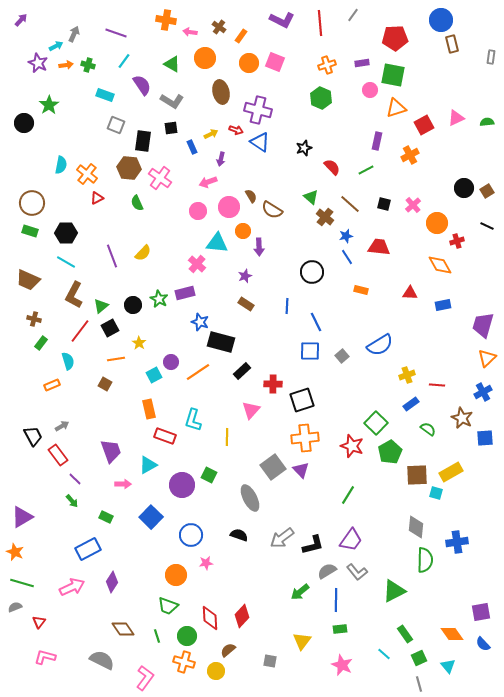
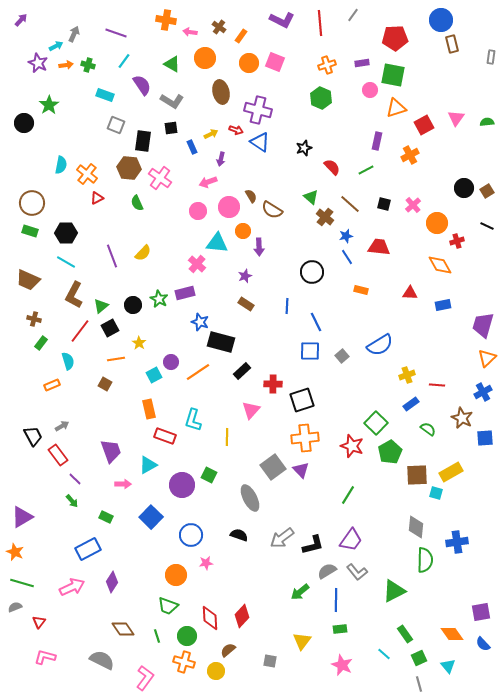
pink triangle at (456, 118): rotated 30 degrees counterclockwise
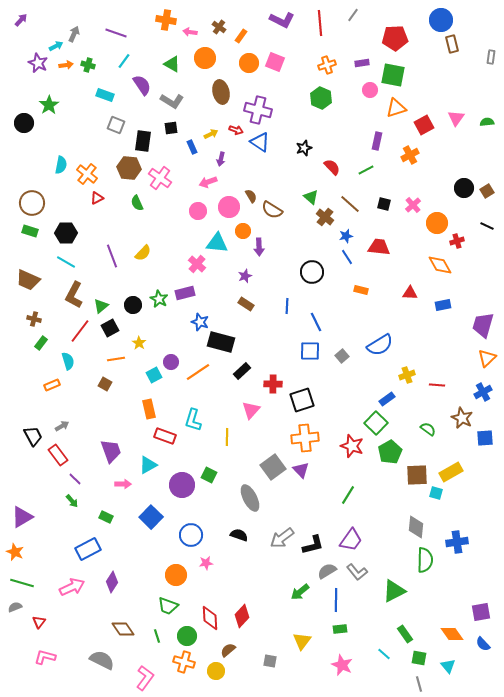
blue rectangle at (411, 404): moved 24 px left, 5 px up
green square at (419, 658): rotated 35 degrees clockwise
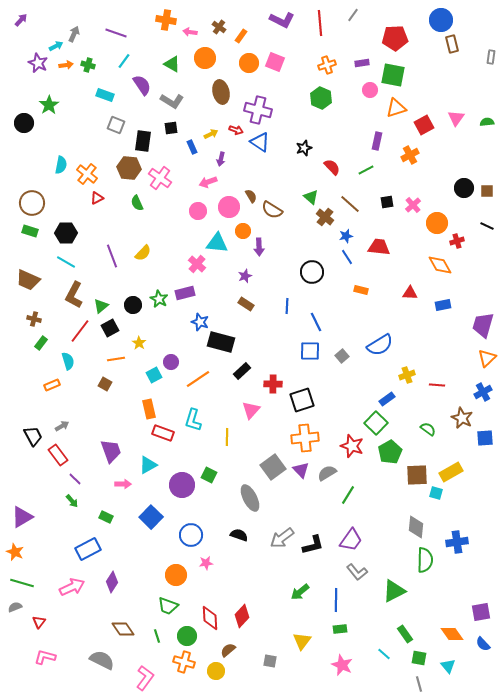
brown square at (487, 191): rotated 32 degrees clockwise
black square at (384, 204): moved 3 px right, 2 px up; rotated 24 degrees counterclockwise
orange line at (198, 372): moved 7 px down
red rectangle at (165, 436): moved 2 px left, 3 px up
gray semicircle at (327, 571): moved 98 px up
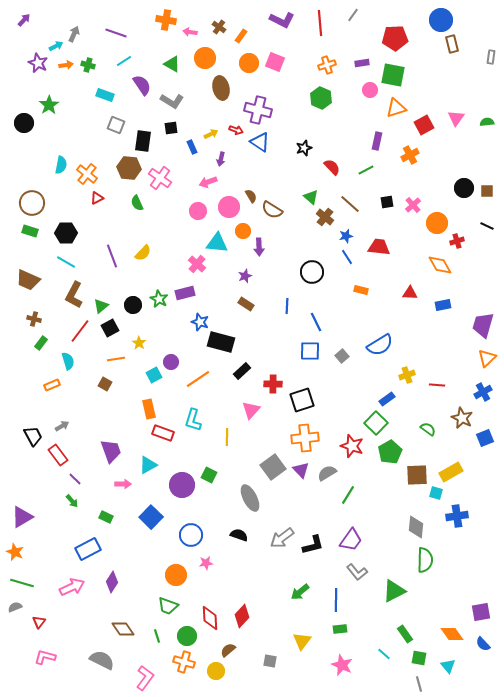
purple arrow at (21, 20): moved 3 px right
cyan line at (124, 61): rotated 21 degrees clockwise
brown ellipse at (221, 92): moved 4 px up
blue square at (485, 438): rotated 18 degrees counterclockwise
blue cross at (457, 542): moved 26 px up
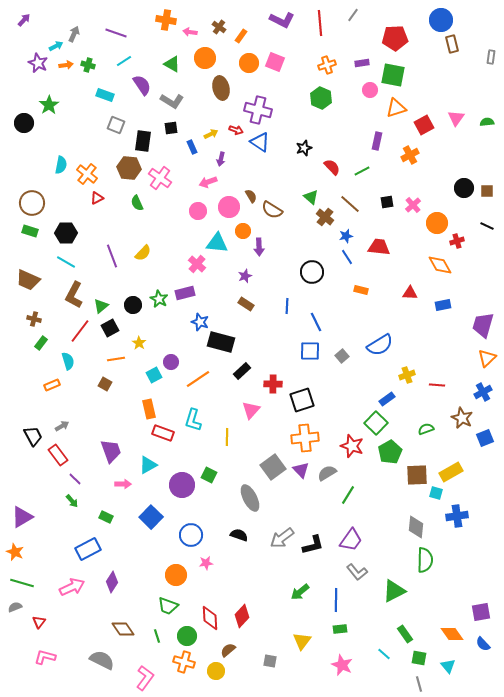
green line at (366, 170): moved 4 px left, 1 px down
green semicircle at (428, 429): moved 2 px left; rotated 56 degrees counterclockwise
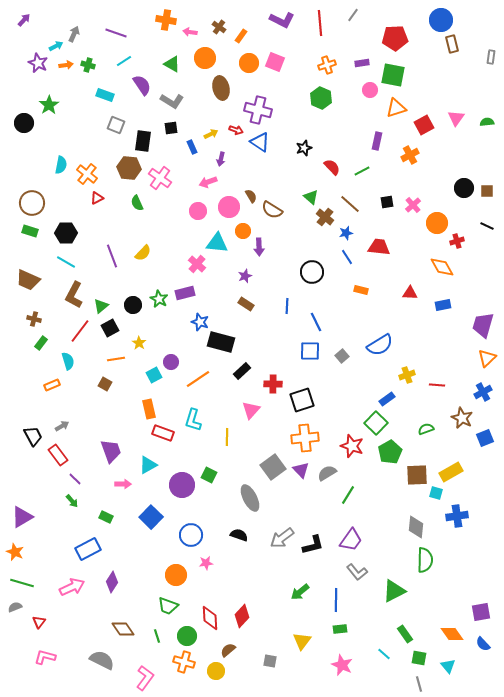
blue star at (346, 236): moved 3 px up
orange diamond at (440, 265): moved 2 px right, 2 px down
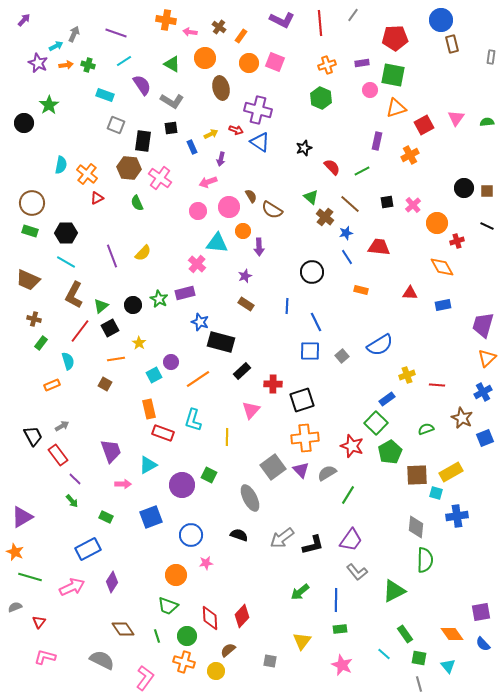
blue square at (151, 517): rotated 25 degrees clockwise
green line at (22, 583): moved 8 px right, 6 px up
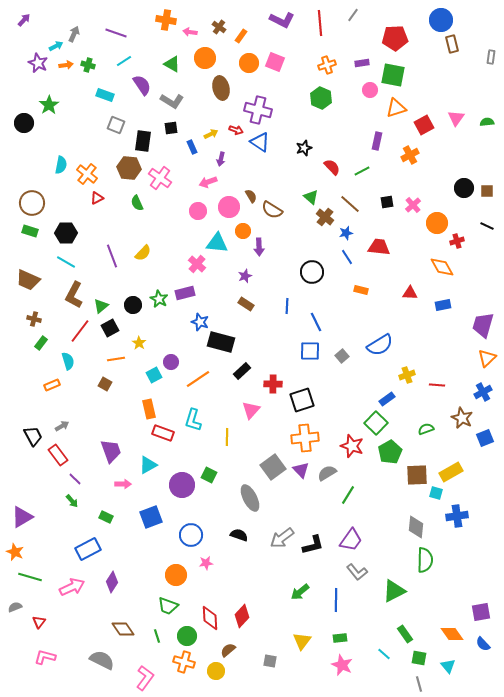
green rectangle at (340, 629): moved 9 px down
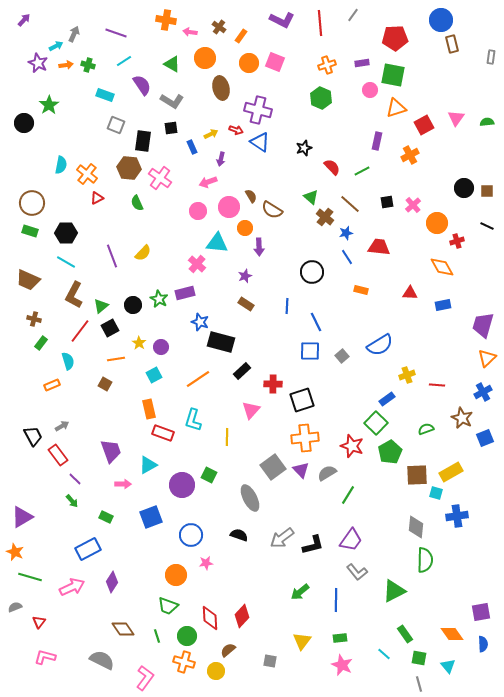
orange circle at (243, 231): moved 2 px right, 3 px up
purple circle at (171, 362): moved 10 px left, 15 px up
blue semicircle at (483, 644): rotated 140 degrees counterclockwise
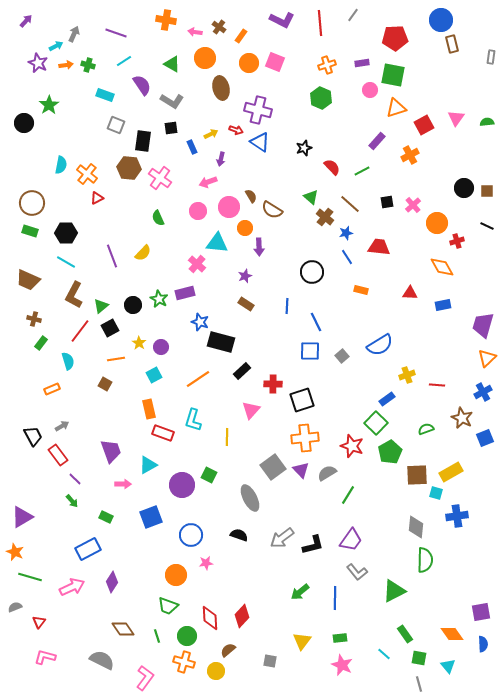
purple arrow at (24, 20): moved 2 px right, 1 px down
pink arrow at (190, 32): moved 5 px right
purple rectangle at (377, 141): rotated 30 degrees clockwise
green semicircle at (137, 203): moved 21 px right, 15 px down
orange rectangle at (52, 385): moved 4 px down
blue line at (336, 600): moved 1 px left, 2 px up
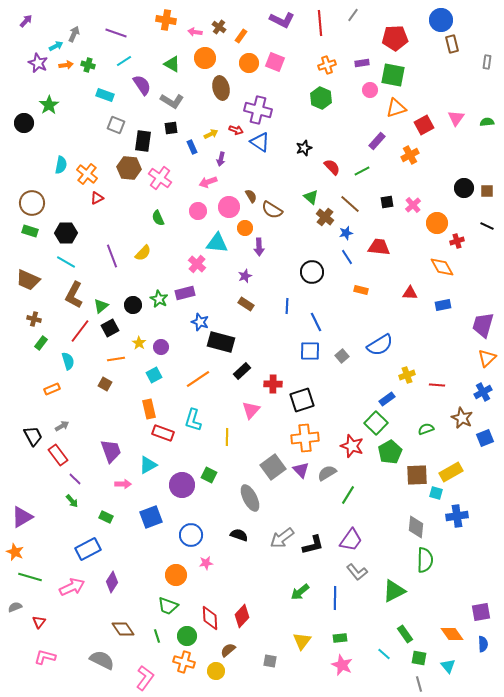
gray rectangle at (491, 57): moved 4 px left, 5 px down
